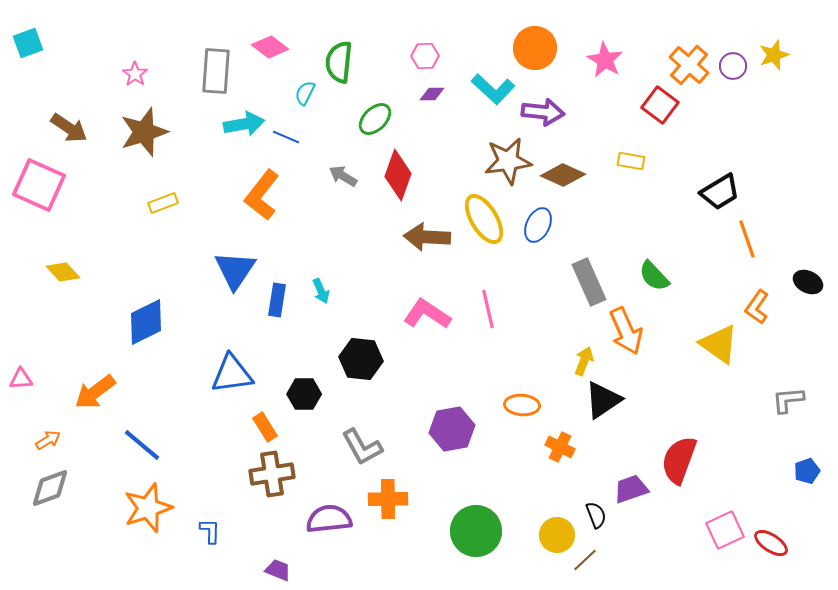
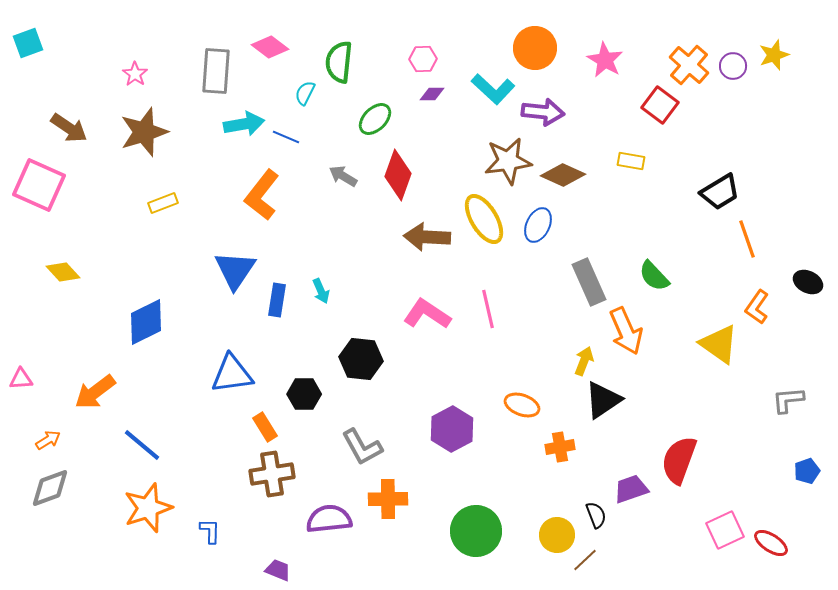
pink hexagon at (425, 56): moved 2 px left, 3 px down
orange ellipse at (522, 405): rotated 16 degrees clockwise
purple hexagon at (452, 429): rotated 18 degrees counterclockwise
orange cross at (560, 447): rotated 36 degrees counterclockwise
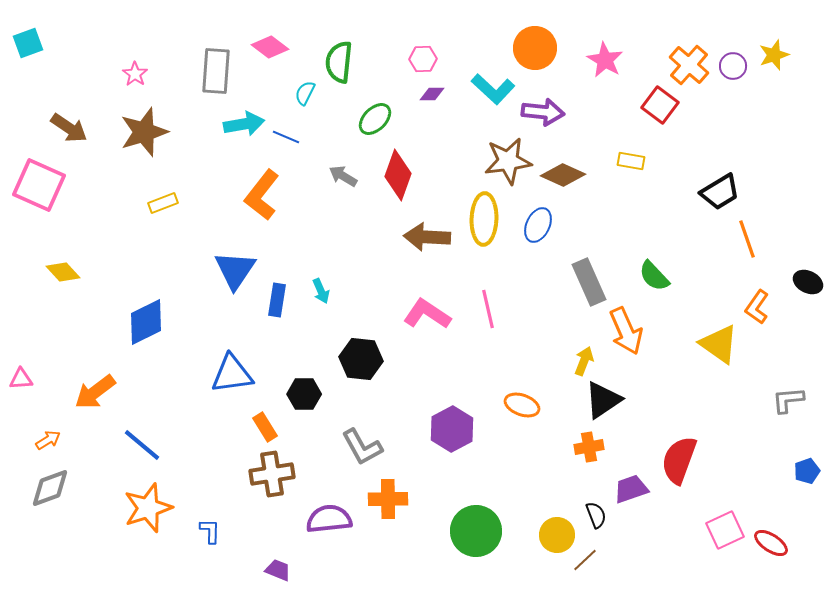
yellow ellipse at (484, 219): rotated 33 degrees clockwise
orange cross at (560, 447): moved 29 px right
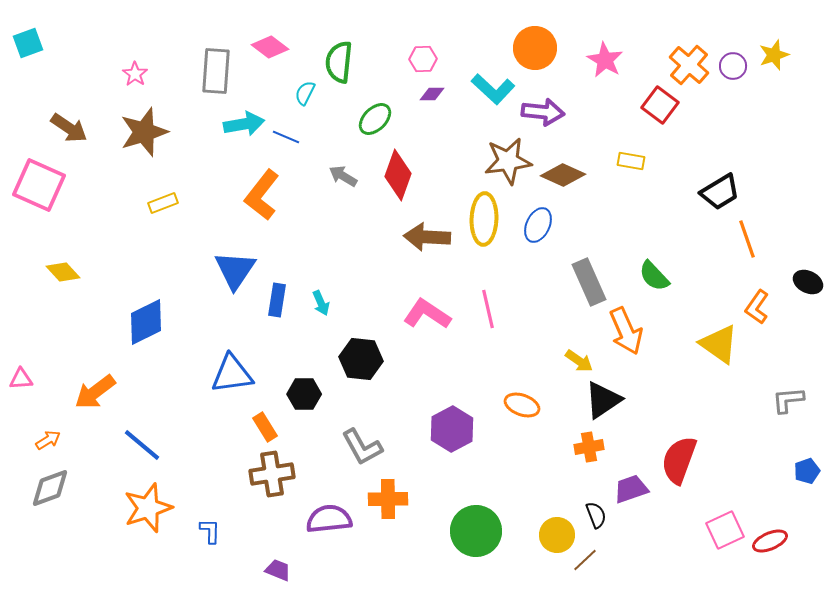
cyan arrow at (321, 291): moved 12 px down
yellow arrow at (584, 361): moved 5 px left; rotated 104 degrees clockwise
red ellipse at (771, 543): moved 1 px left, 2 px up; rotated 56 degrees counterclockwise
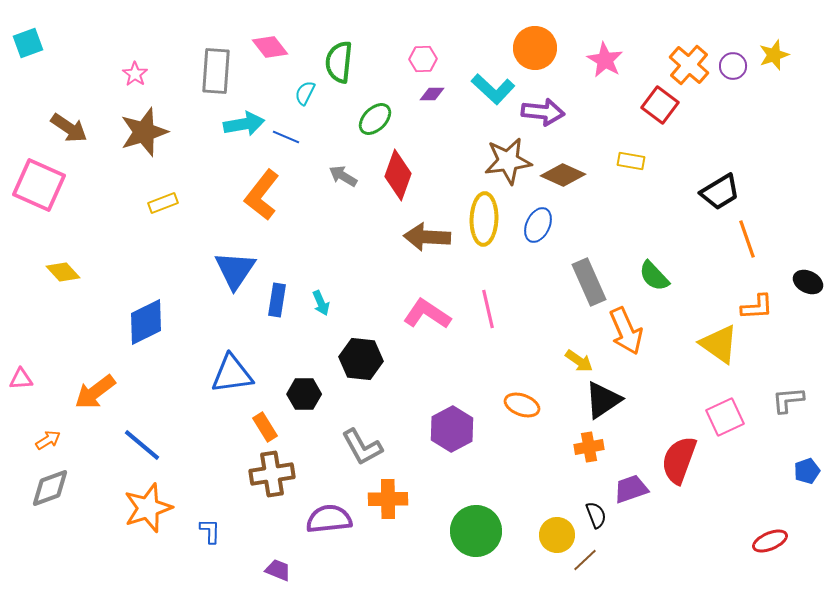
pink diamond at (270, 47): rotated 15 degrees clockwise
orange L-shape at (757, 307): rotated 128 degrees counterclockwise
pink square at (725, 530): moved 113 px up
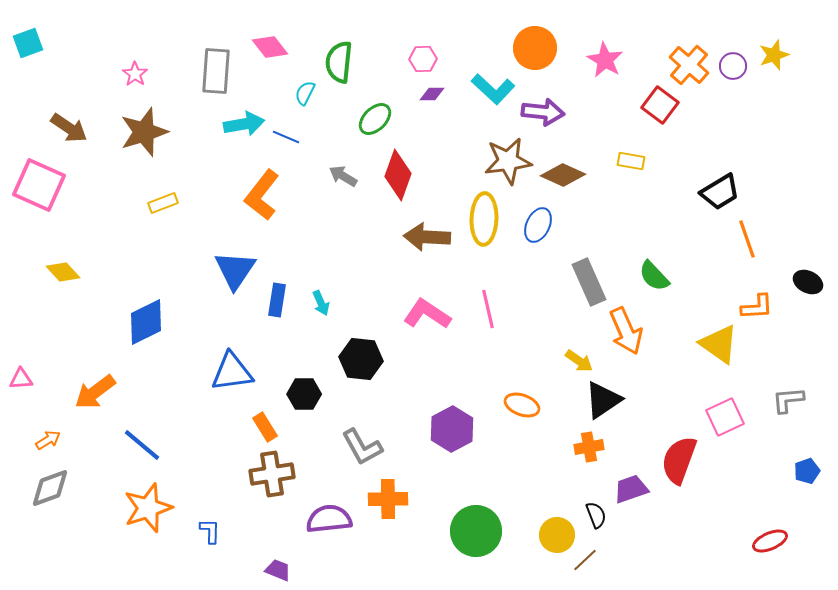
blue triangle at (232, 374): moved 2 px up
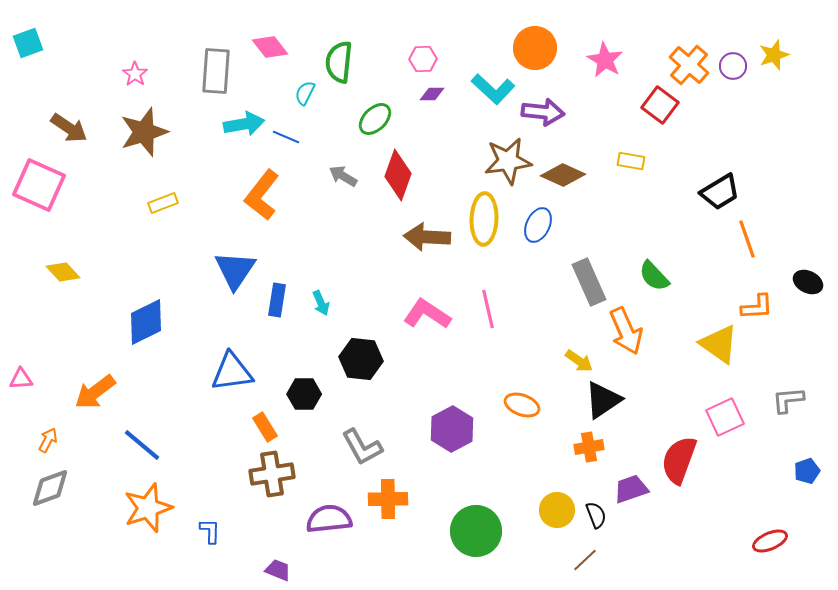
orange arrow at (48, 440): rotated 30 degrees counterclockwise
yellow circle at (557, 535): moved 25 px up
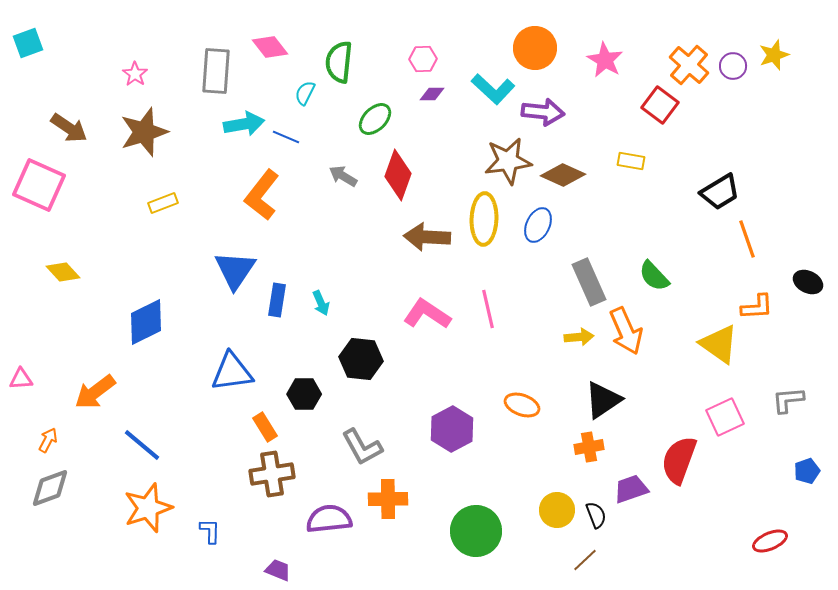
yellow arrow at (579, 361): moved 24 px up; rotated 40 degrees counterclockwise
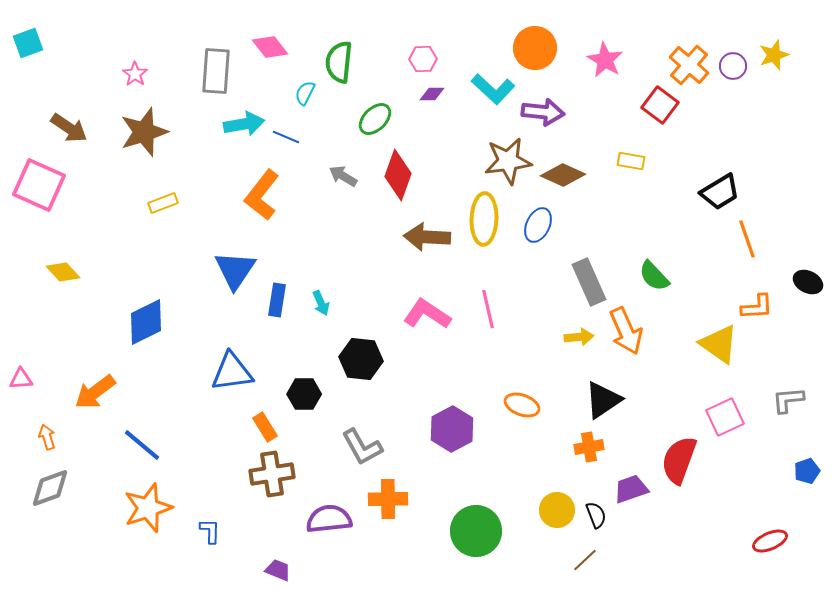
orange arrow at (48, 440): moved 1 px left, 3 px up; rotated 45 degrees counterclockwise
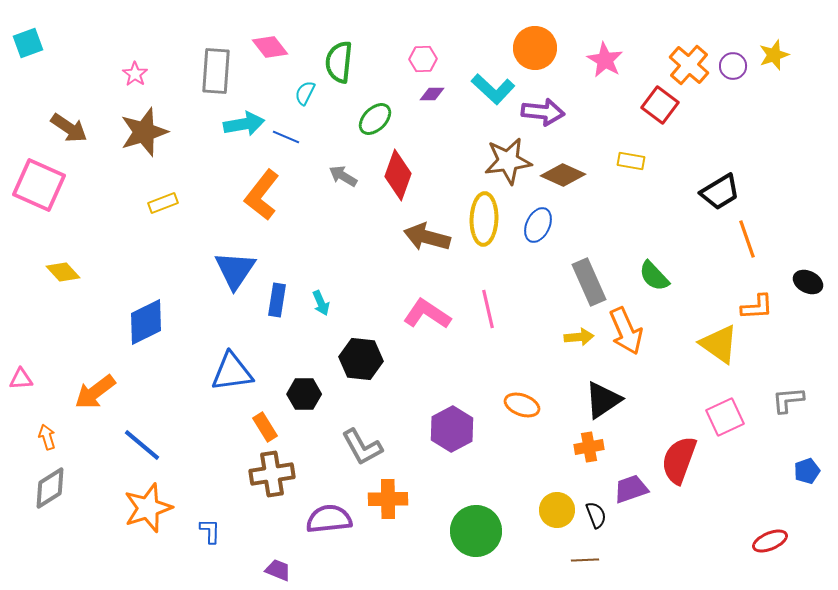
brown arrow at (427, 237): rotated 12 degrees clockwise
gray diamond at (50, 488): rotated 12 degrees counterclockwise
brown line at (585, 560): rotated 40 degrees clockwise
